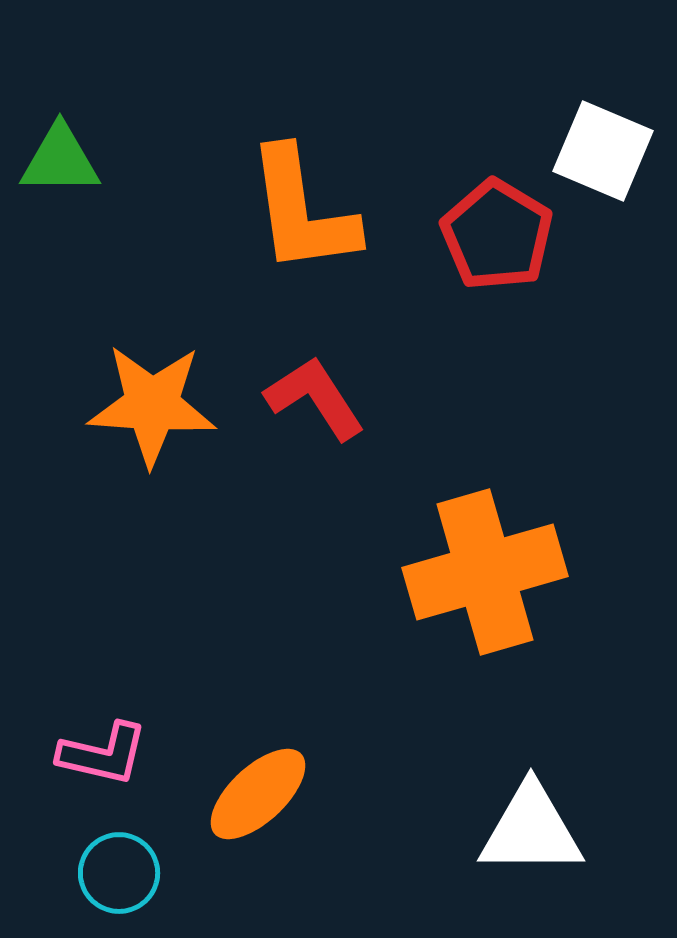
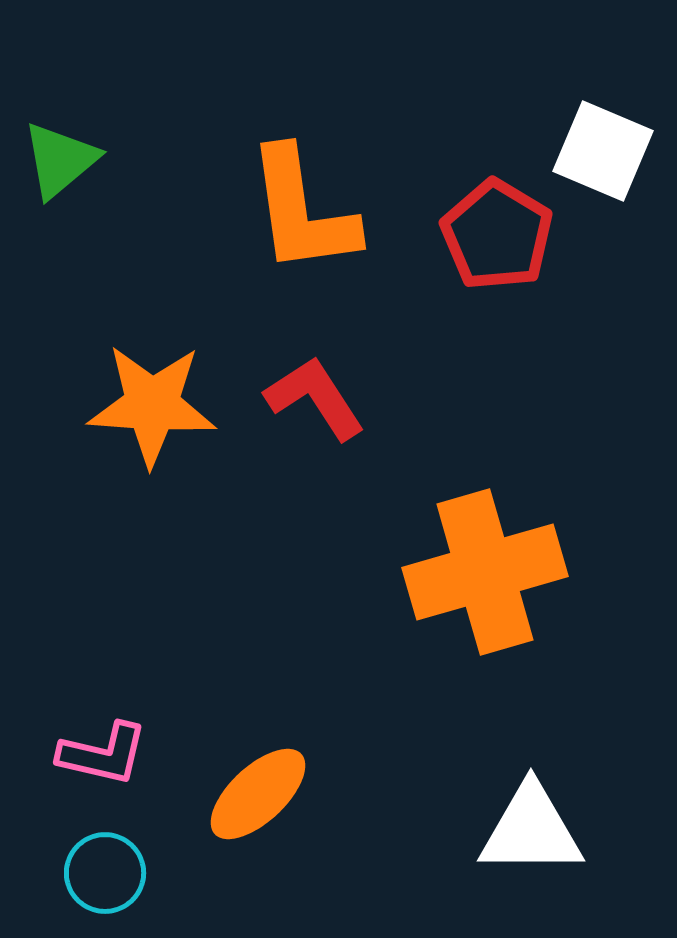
green triangle: rotated 40 degrees counterclockwise
cyan circle: moved 14 px left
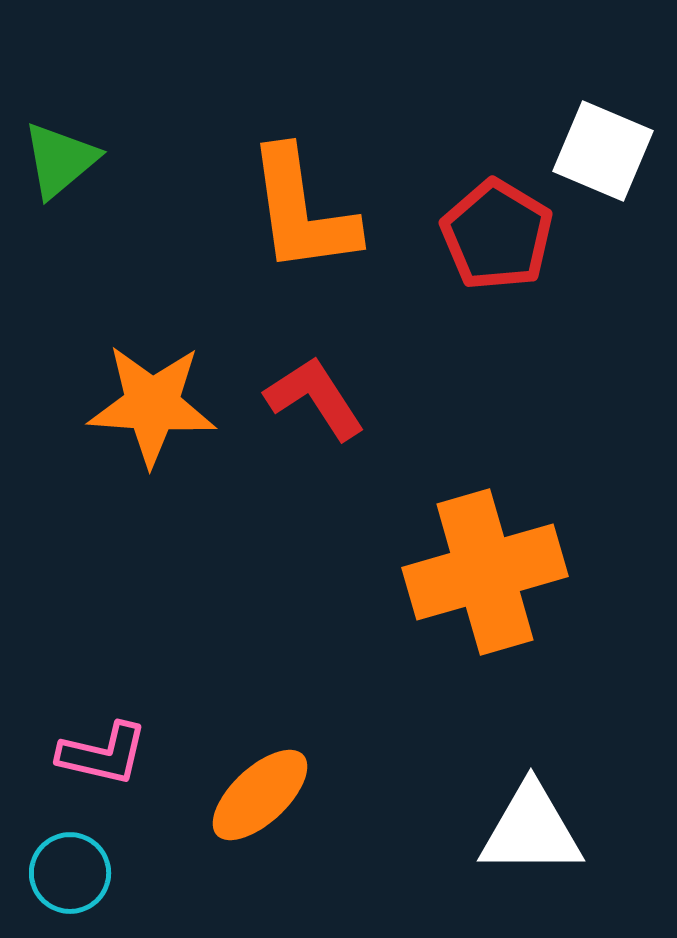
orange ellipse: moved 2 px right, 1 px down
cyan circle: moved 35 px left
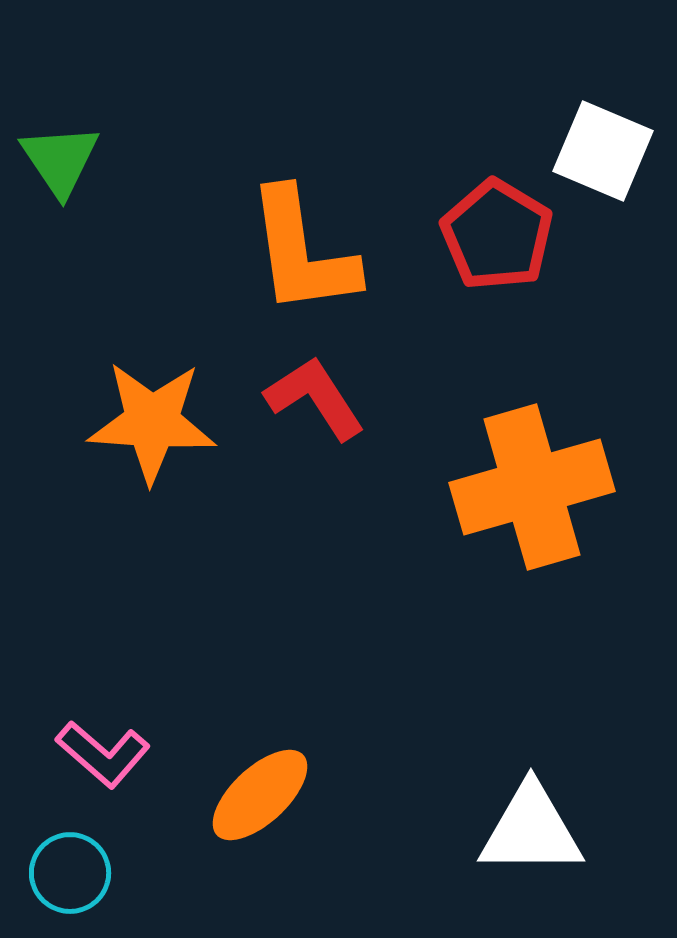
green triangle: rotated 24 degrees counterclockwise
orange L-shape: moved 41 px down
orange star: moved 17 px down
orange cross: moved 47 px right, 85 px up
pink L-shape: rotated 28 degrees clockwise
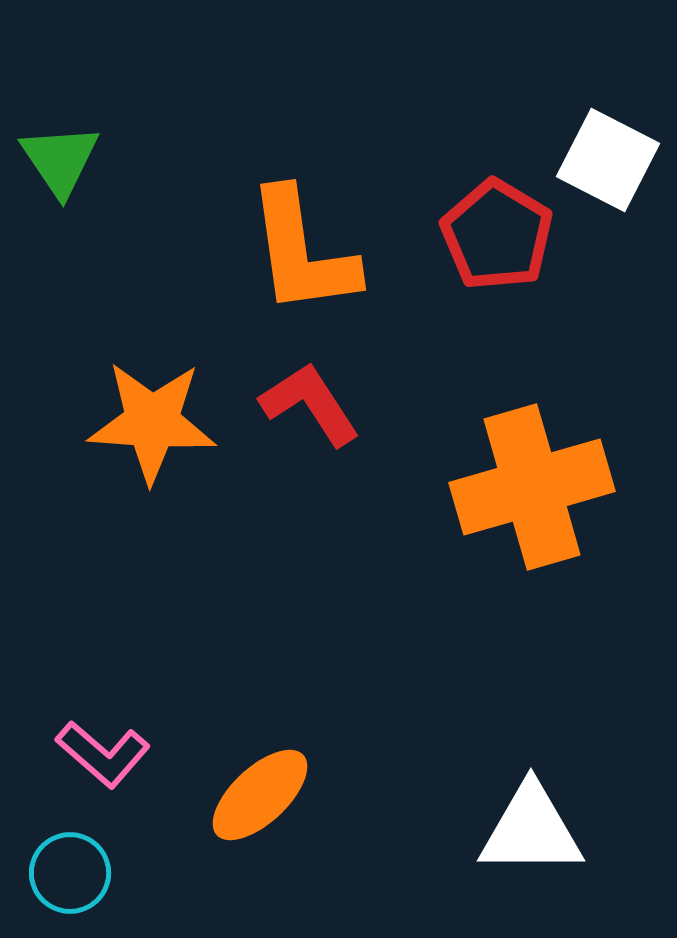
white square: moved 5 px right, 9 px down; rotated 4 degrees clockwise
red L-shape: moved 5 px left, 6 px down
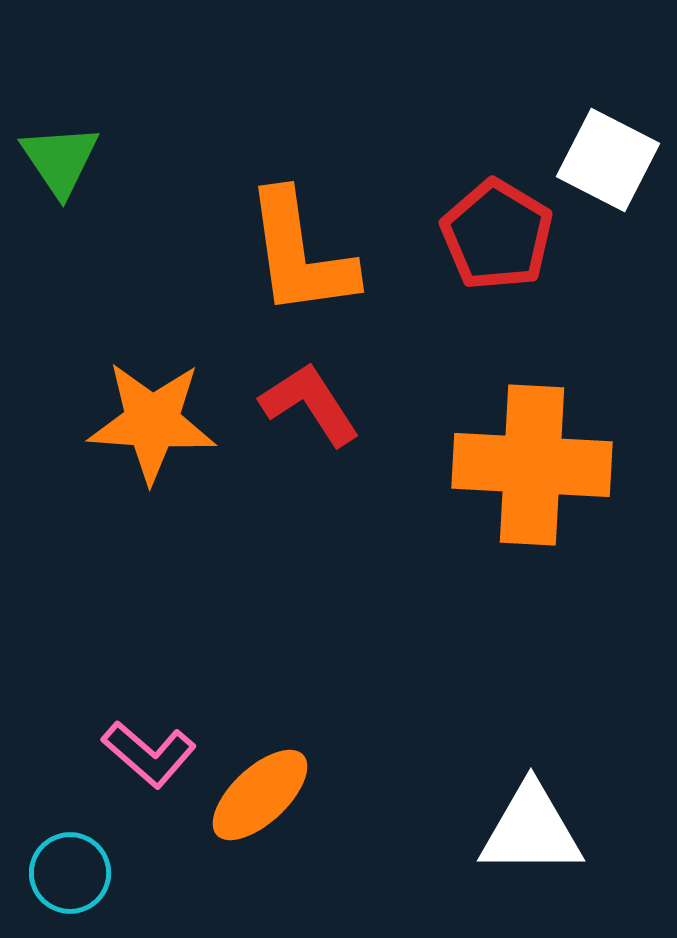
orange L-shape: moved 2 px left, 2 px down
orange cross: moved 22 px up; rotated 19 degrees clockwise
pink L-shape: moved 46 px right
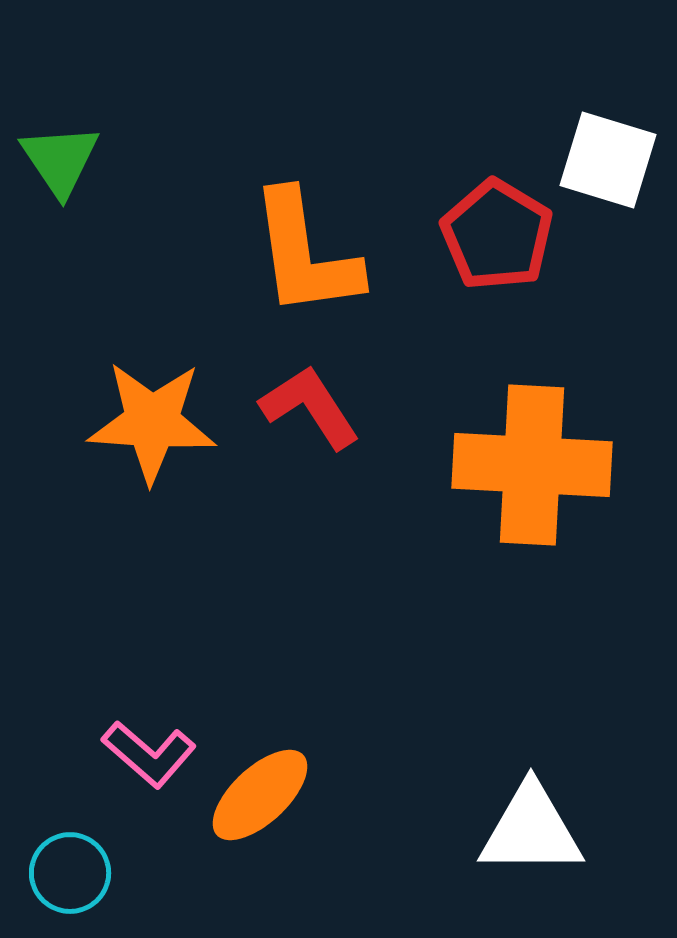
white square: rotated 10 degrees counterclockwise
orange L-shape: moved 5 px right
red L-shape: moved 3 px down
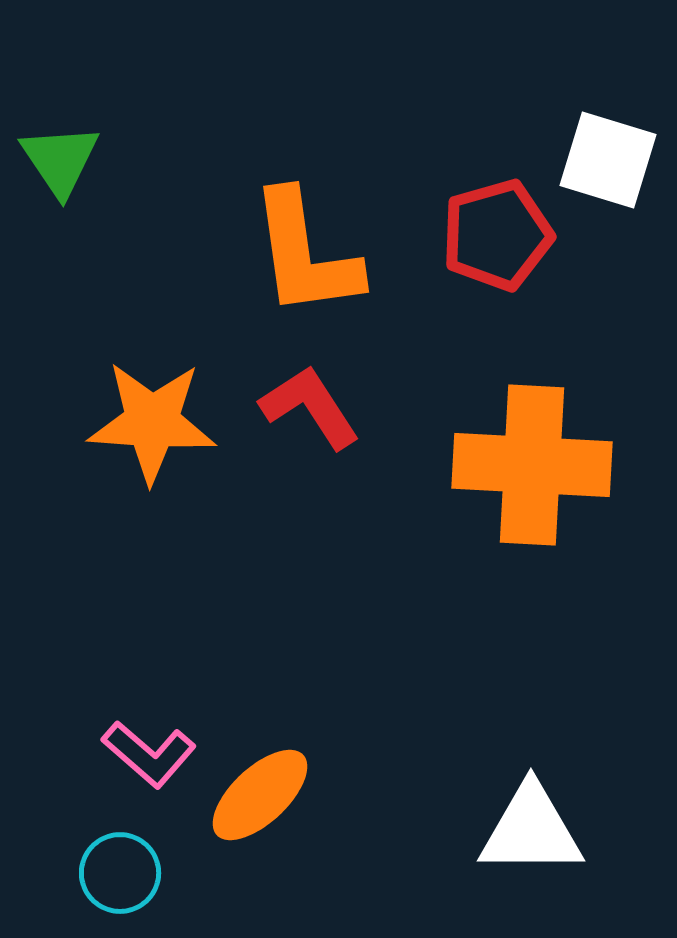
red pentagon: rotated 25 degrees clockwise
cyan circle: moved 50 px right
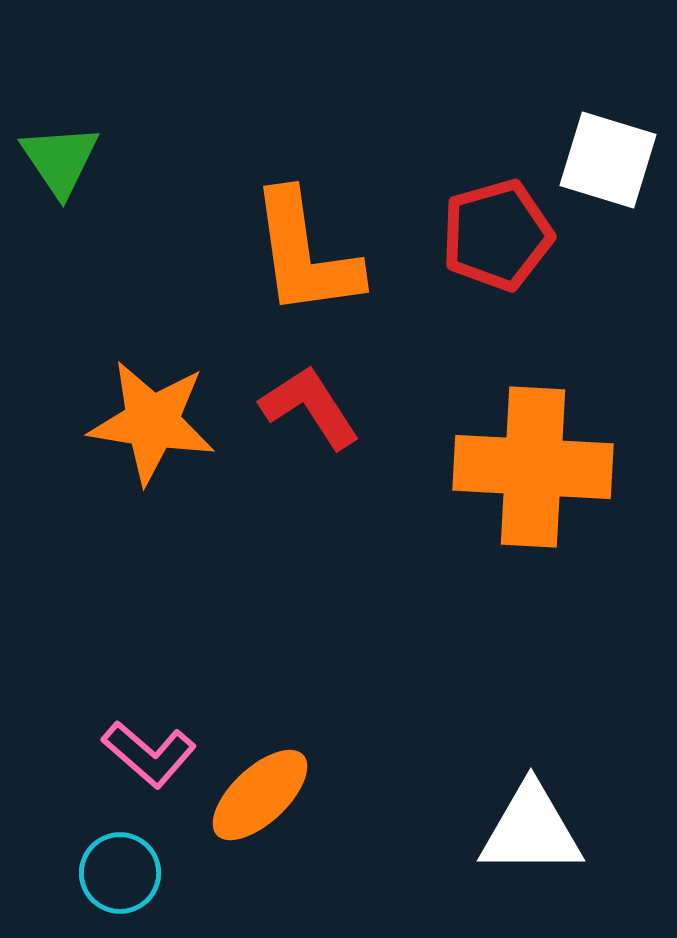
orange star: rotated 5 degrees clockwise
orange cross: moved 1 px right, 2 px down
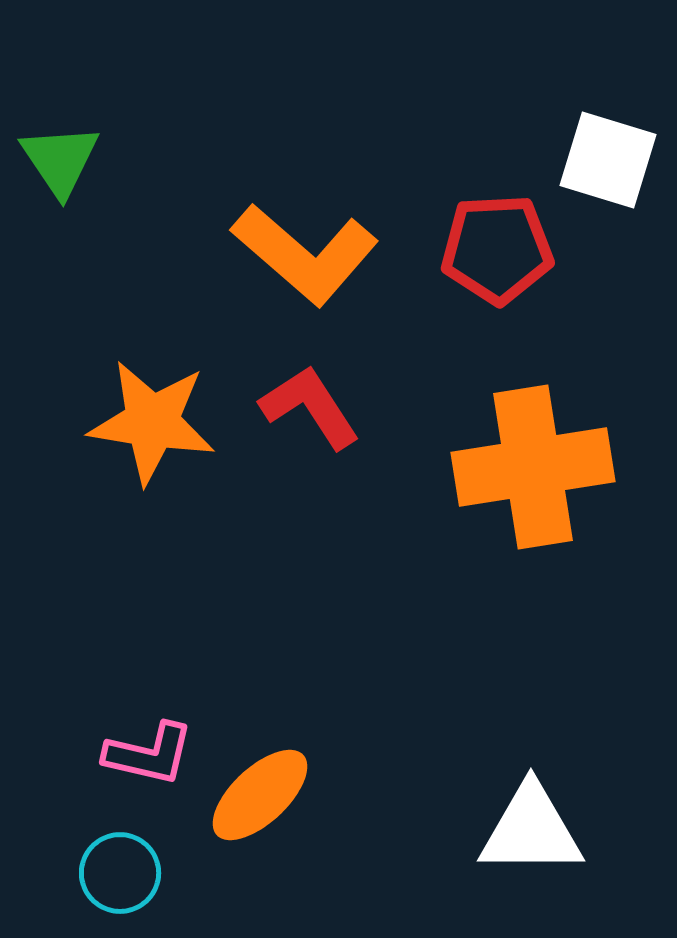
red pentagon: moved 14 px down; rotated 13 degrees clockwise
orange L-shape: rotated 41 degrees counterclockwise
orange cross: rotated 12 degrees counterclockwise
pink L-shape: rotated 28 degrees counterclockwise
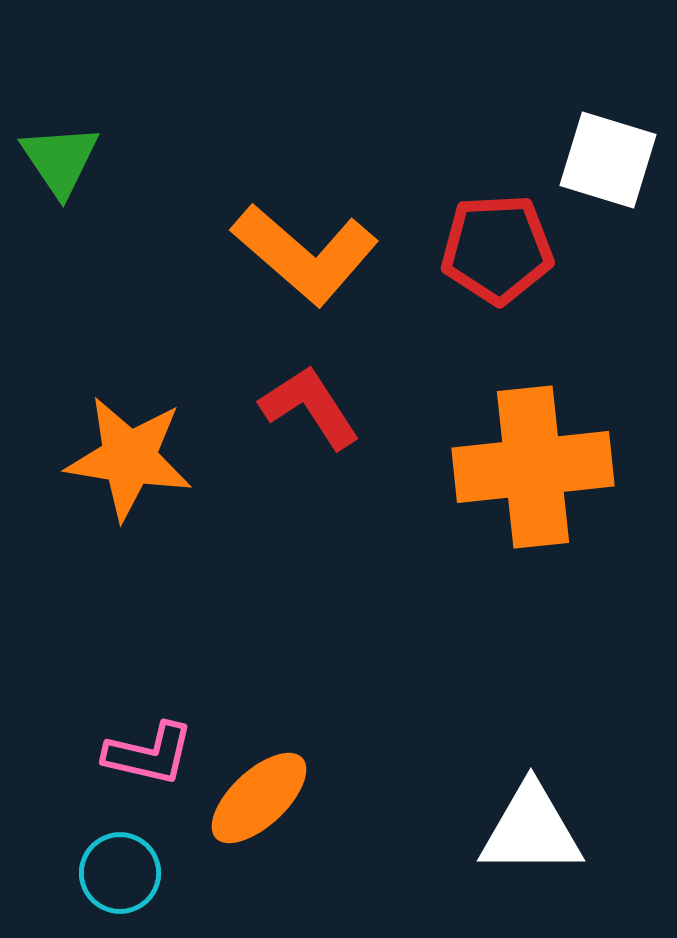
orange star: moved 23 px left, 36 px down
orange cross: rotated 3 degrees clockwise
orange ellipse: moved 1 px left, 3 px down
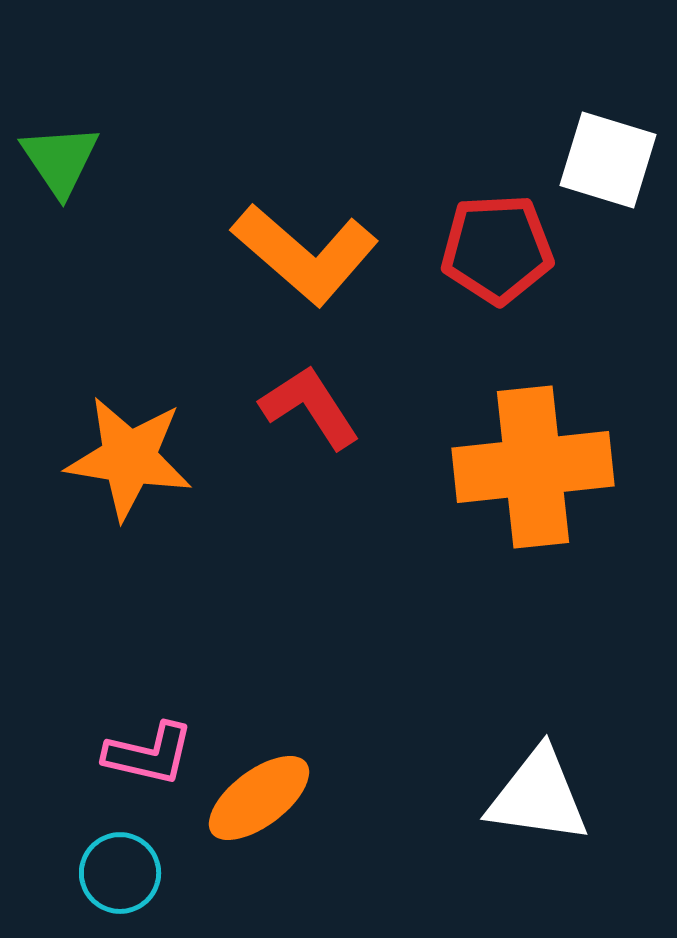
orange ellipse: rotated 6 degrees clockwise
white triangle: moved 7 px right, 34 px up; rotated 8 degrees clockwise
